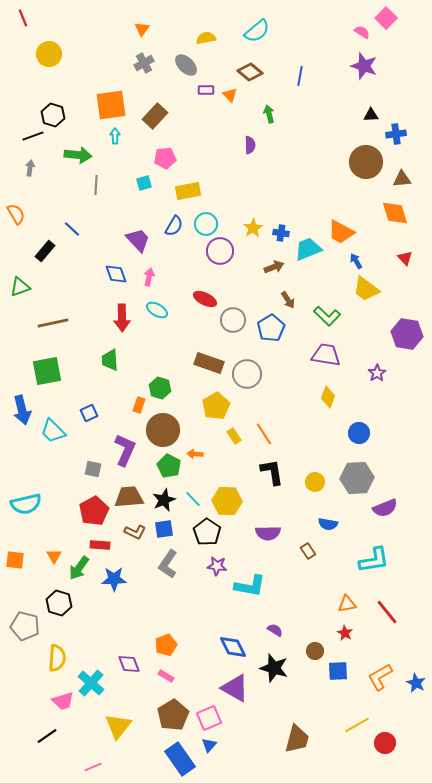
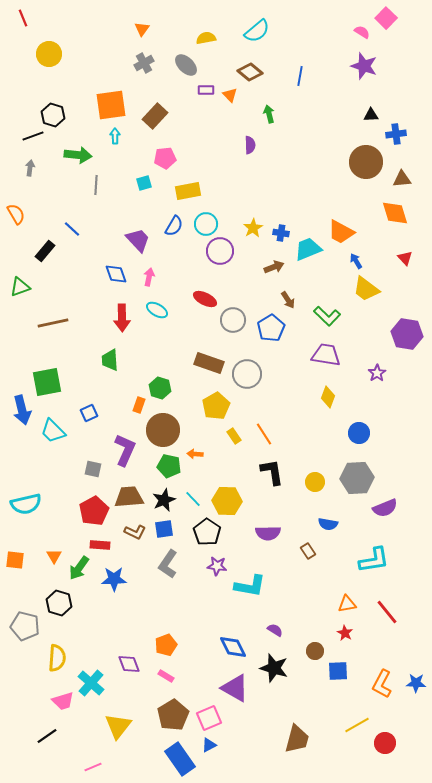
green square at (47, 371): moved 11 px down
green pentagon at (169, 466): rotated 15 degrees counterclockwise
orange L-shape at (380, 677): moved 2 px right, 7 px down; rotated 32 degrees counterclockwise
blue star at (416, 683): rotated 24 degrees counterclockwise
blue triangle at (209, 745): rotated 21 degrees clockwise
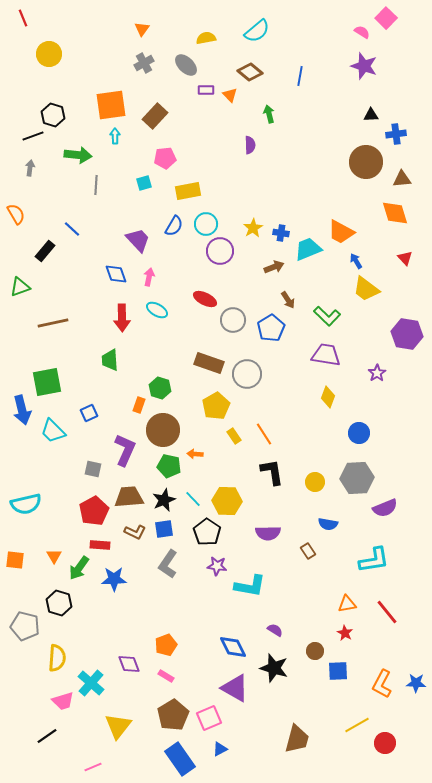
blue triangle at (209, 745): moved 11 px right, 4 px down
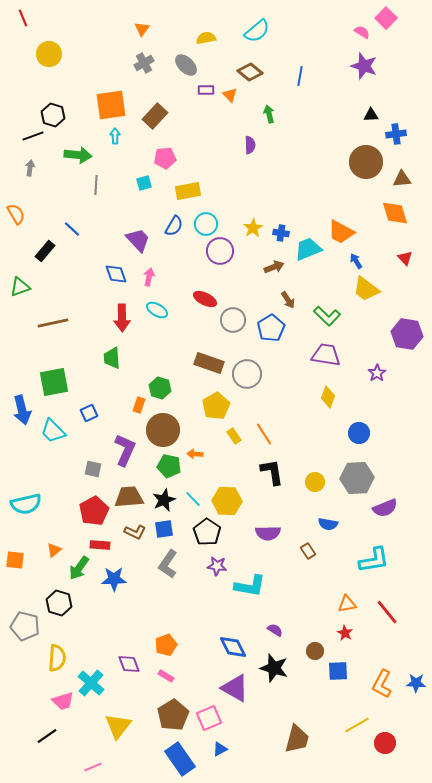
green trapezoid at (110, 360): moved 2 px right, 2 px up
green square at (47, 382): moved 7 px right
orange triangle at (54, 556): moved 6 px up; rotated 21 degrees clockwise
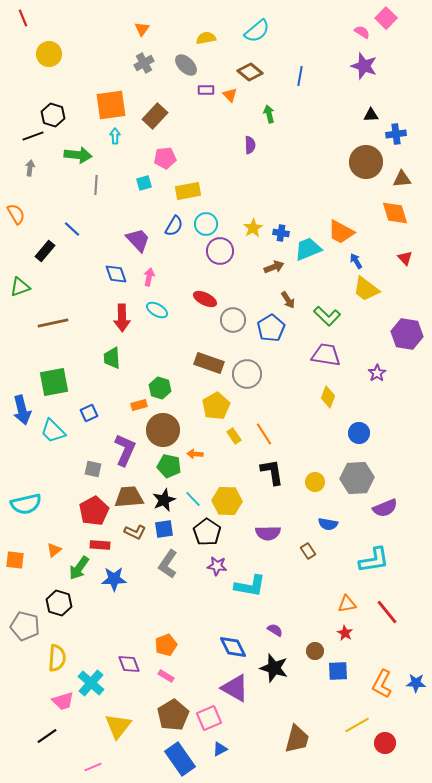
orange rectangle at (139, 405): rotated 56 degrees clockwise
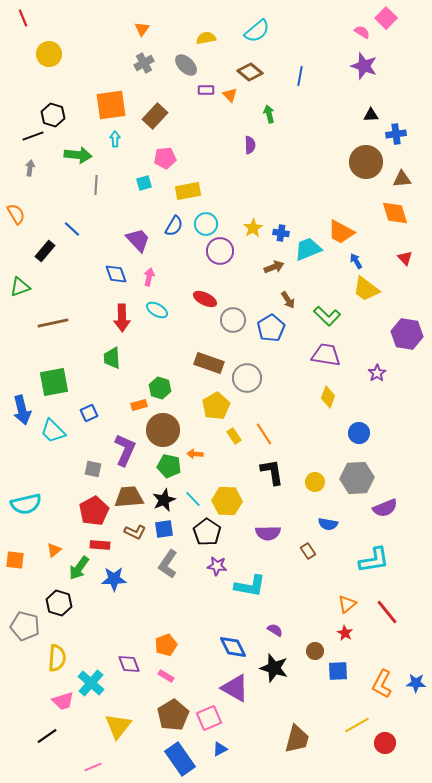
cyan arrow at (115, 136): moved 3 px down
gray circle at (247, 374): moved 4 px down
orange triangle at (347, 604): rotated 30 degrees counterclockwise
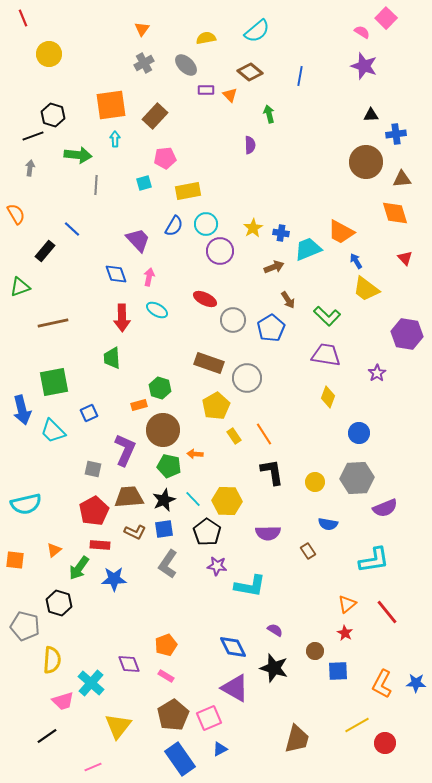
yellow semicircle at (57, 658): moved 5 px left, 2 px down
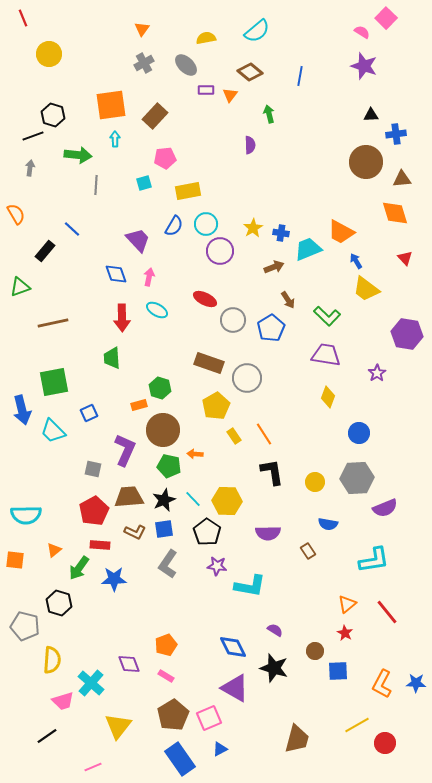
orange triangle at (230, 95): rotated 21 degrees clockwise
cyan semicircle at (26, 504): moved 11 px down; rotated 12 degrees clockwise
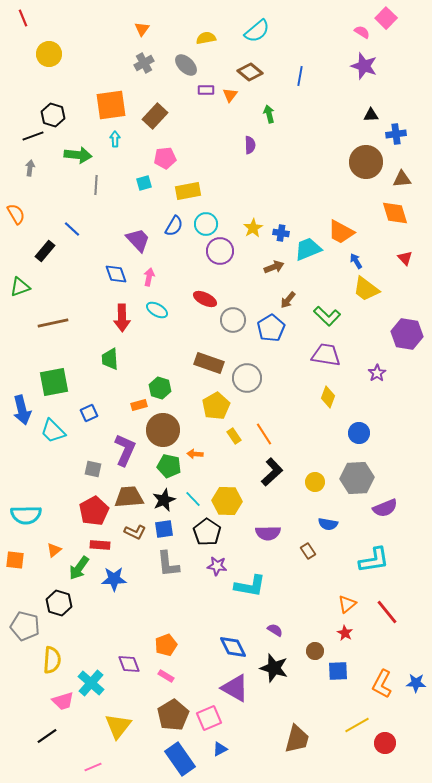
brown arrow at (288, 300): rotated 72 degrees clockwise
green trapezoid at (112, 358): moved 2 px left, 1 px down
black L-shape at (272, 472): rotated 56 degrees clockwise
gray L-shape at (168, 564): rotated 40 degrees counterclockwise
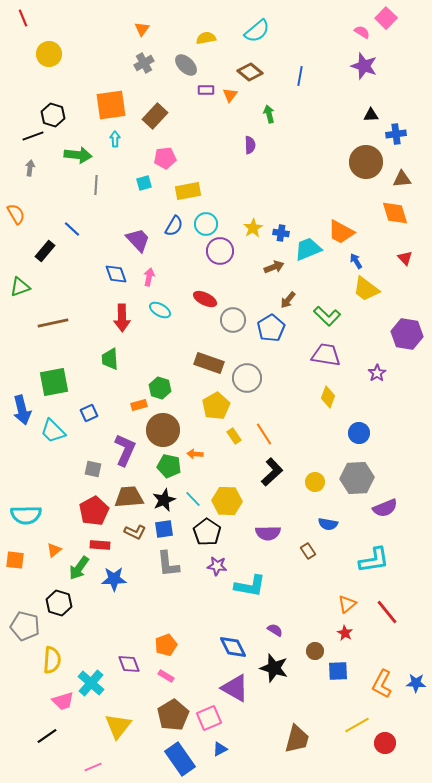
cyan ellipse at (157, 310): moved 3 px right
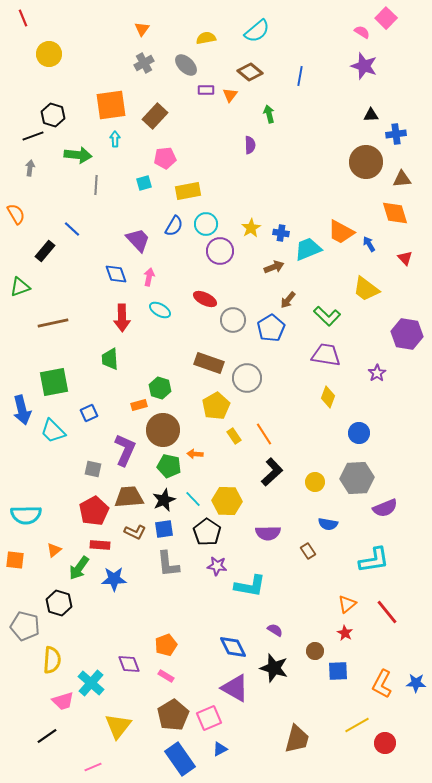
yellow star at (253, 228): moved 2 px left
blue arrow at (356, 261): moved 13 px right, 17 px up
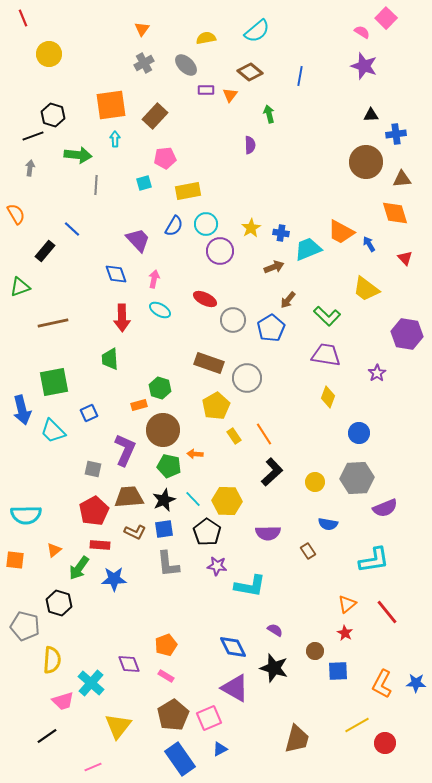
pink arrow at (149, 277): moved 5 px right, 2 px down
